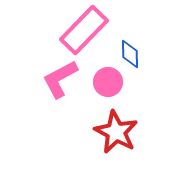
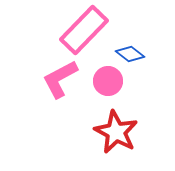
blue diamond: rotated 52 degrees counterclockwise
pink circle: moved 1 px up
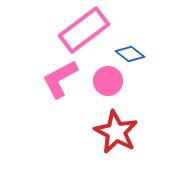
pink rectangle: rotated 9 degrees clockwise
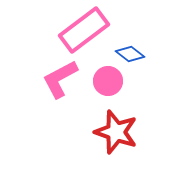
red star: rotated 9 degrees counterclockwise
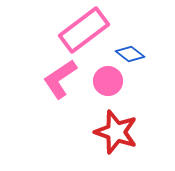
pink L-shape: rotated 6 degrees counterclockwise
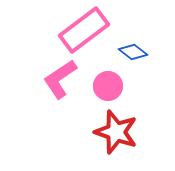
blue diamond: moved 3 px right, 2 px up
pink circle: moved 5 px down
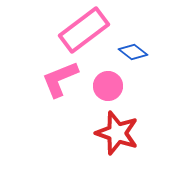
pink L-shape: rotated 12 degrees clockwise
red star: moved 1 px right, 1 px down
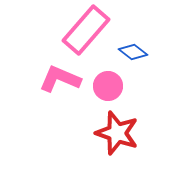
pink rectangle: moved 2 px right; rotated 12 degrees counterclockwise
pink L-shape: rotated 45 degrees clockwise
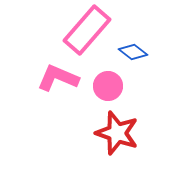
pink rectangle: moved 1 px right
pink L-shape: moved 2 px left, 1 px up
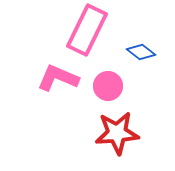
pink rectangle: rotated 15 degrees counterclockwise
blue diamond: moved 8 px right
red star: rotated 24 degrees counterclockwise
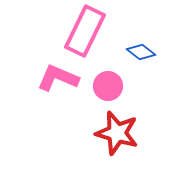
pink rectangle: moved 2 px left, 1 px down
red star: rotated 21 degrees clockwise
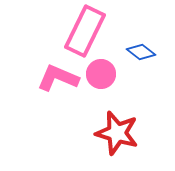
pink circle: moved 7 px left, 12 px up
